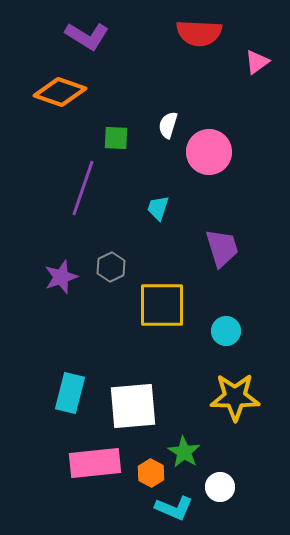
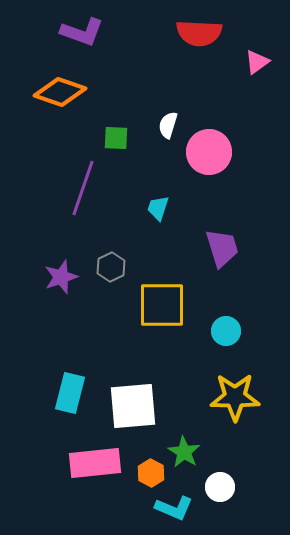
purple L-shape: moved 5 px left, 4 px up; rotated 12 degrees counterclockwise
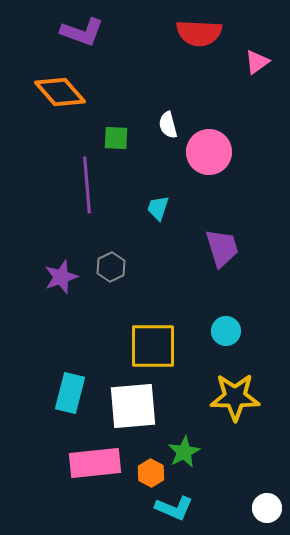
orange diamond: rotated 30 degrees clockwise
white semicircle: rotated 32 degrees counterclockwise
purple line: moved 4 px right, 3 px up; rotated 24 degrees counterclockwise
yellow square: moved 9 px left, 41 px down
green star: rotated 12 degrees clockwise
white circle: moved 47 px right, 21 px down
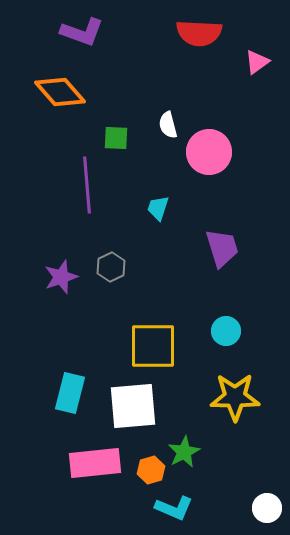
orange hexagon: moved 3 px up; rotated 16 degrees clockwise
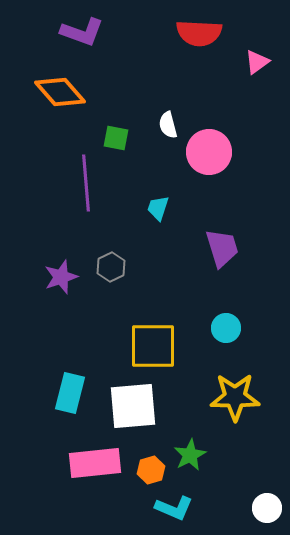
green square: rotated 8 degrees clockwise
purple line: moved 1 px left, 2 px up
cyan circle: moved 3 px up
green star: moved 6 px right, 3 px down
